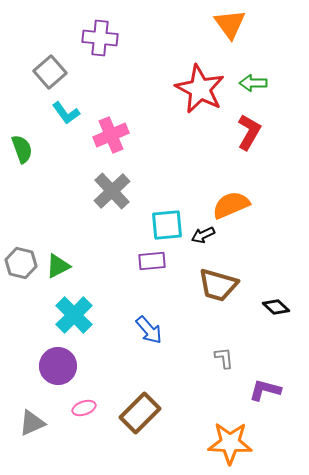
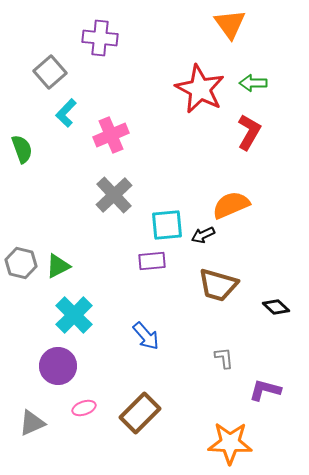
cyan L-shape: rotated 80 degrees clockwise
gray cross: moved 2 px right, 4 px down
blue arrow: moved 3 px left, 6 px down
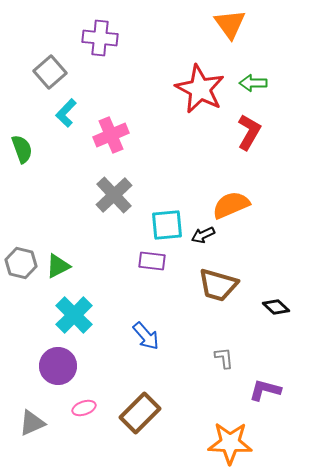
purple rectangle: rotated 12 degrees clockwise
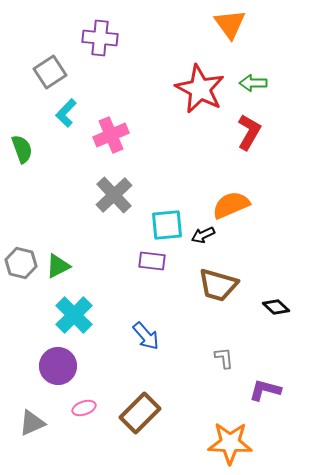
gray square: rotated 8 degrees clockwise
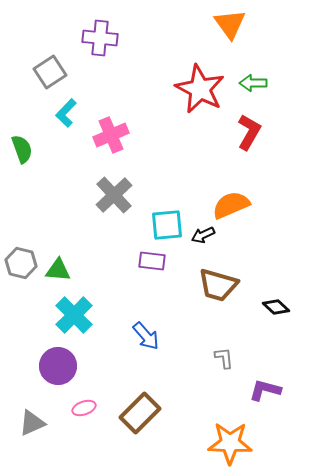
green triangle: moved 4 px down; rotated 32 degrees clockwise
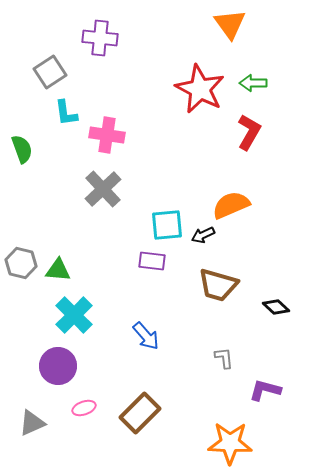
cyan L-shape: rotated 52 degrees counterclockwise
pink cross: moved 4 px left; rotated 32 degrees clockwise
gray cross: moved 11 px left, 6 px up
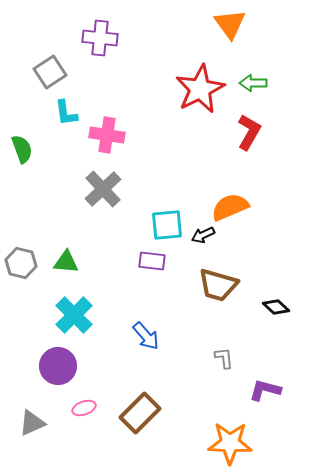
red star: rotated 18 degrees clockwise
orange semicircle: moved 1 px left, 2 px down
green triangle: moved 8 px right, 8 px up
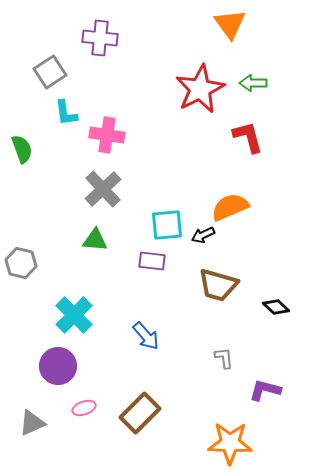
red L-shape: moved 1 px left, 5 px down; rotated 45 degrees counterclockwise
green triangle: moved 29 px right, 22 px up
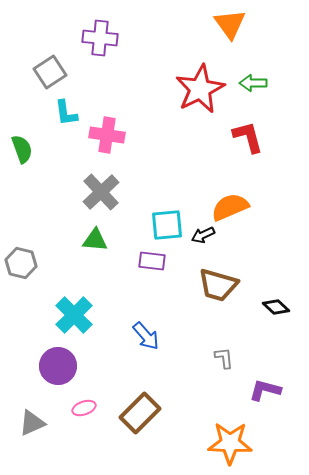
gray cross: moved 2 px left, 3 px down
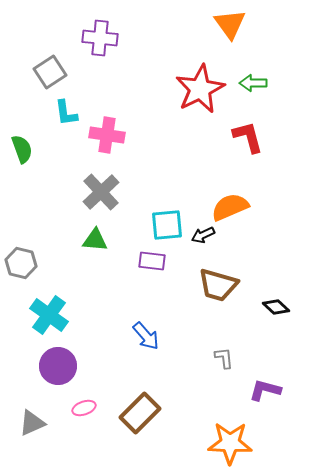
cyan cross: moved 25 px left; rotated 9 degrees counterclockwise
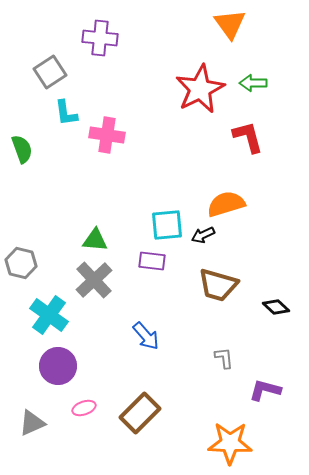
gray cross: moved 7 px left, 88 px down
orange semicircle: moved 4 px left, 3 px up; rotated 6 degrees clockwise
